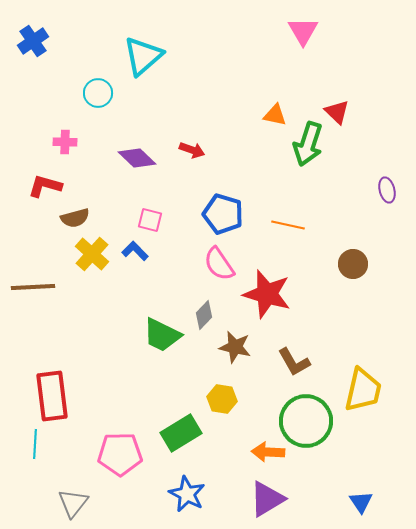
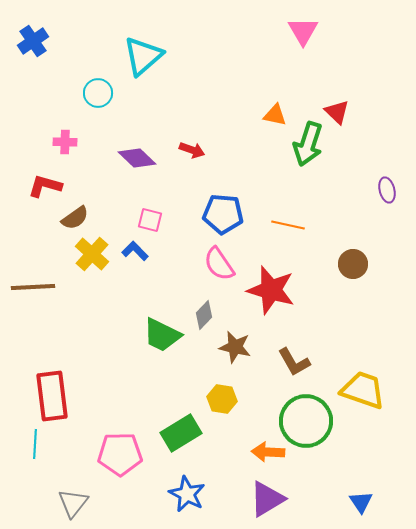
blue pentagon: rotated 12 degrees counterclockwise
brown semicircle: rotated 20 degrees counterclockwise
red star: moved 4 px right, 4 px up
yellow trapezoid: rotated 84 degrees counterclockwise
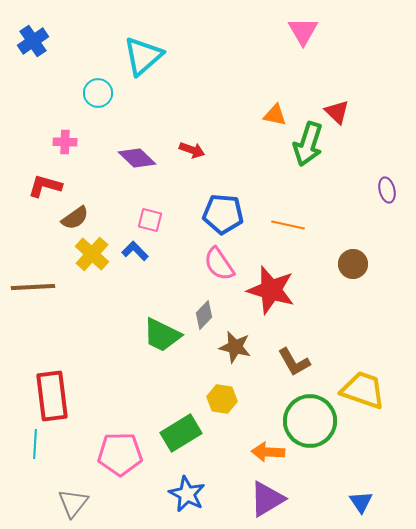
green circle: moved 4 px right
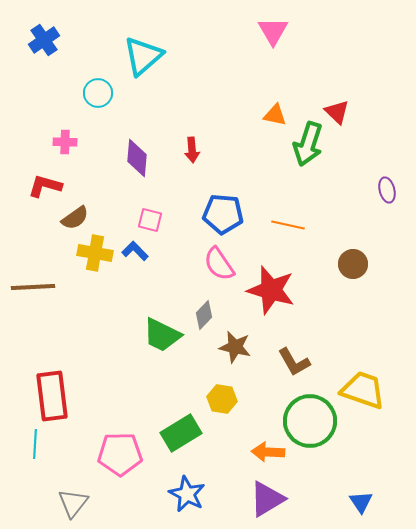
pink triangle: moved 30 px left
blue cross: moved 11 px right, 1 px up
red arrow: rotated 65 degrees clockwise
purple diamond: rotated 51 degrees clockwise
yellow cross: moved 3 px right, 1 px up; rotated 32 degrees counterclockwise
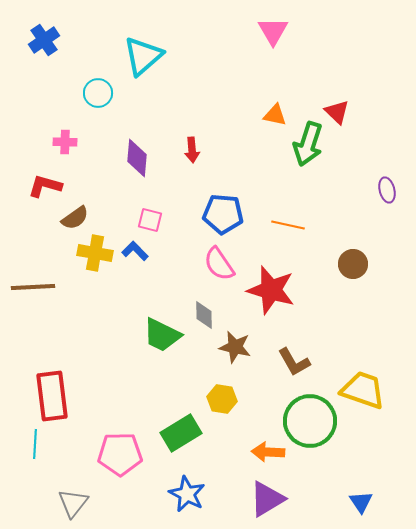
gray diamond: rotated 44 degrees counterclockwise
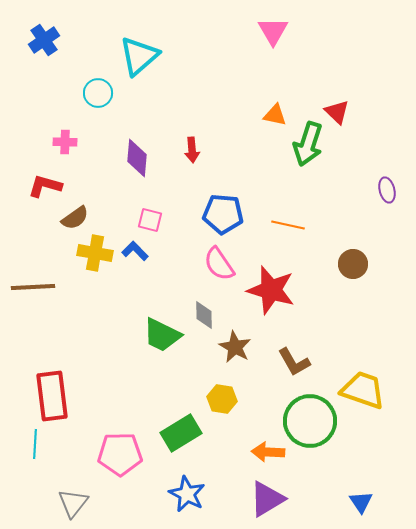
cyan triangle: moved 4 px left
brown star: rotated 16 degrees clockwise
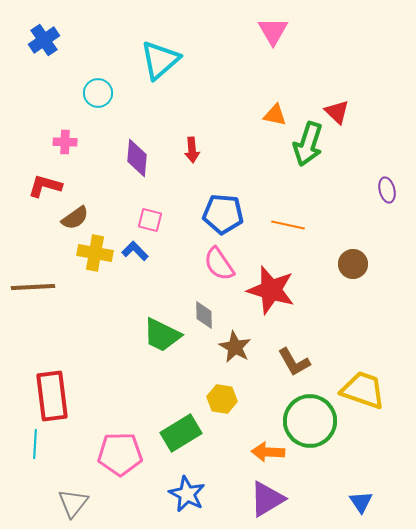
cyan triangle: moved 21 px right, 4 px down
